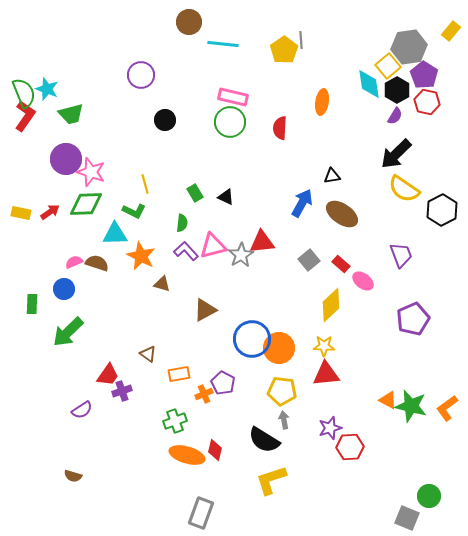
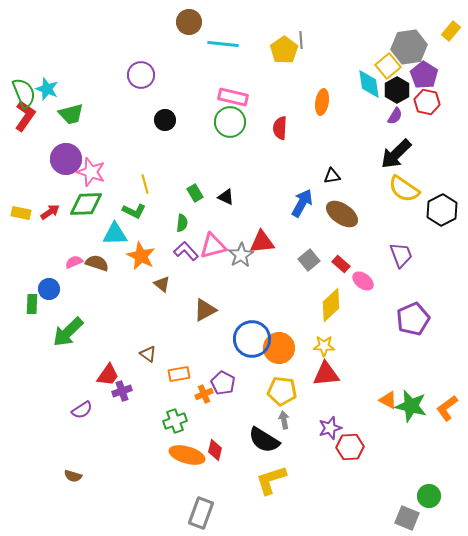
brown triangle at (162, 284): rotated 24 degrees clockwise
blue circle at (64, 289): moved 15 px left
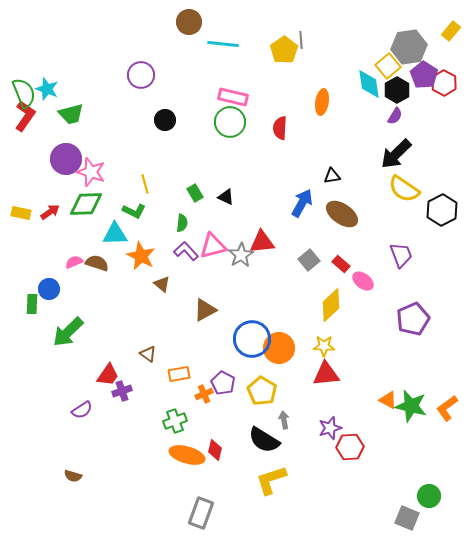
red hexagon at (427, 102): moved 17 px right, 19 px up; rotated 15 degrees clockwise
yellow pentagon at (282, 391): moved 20 px left; rotated 24 degrees clockwise
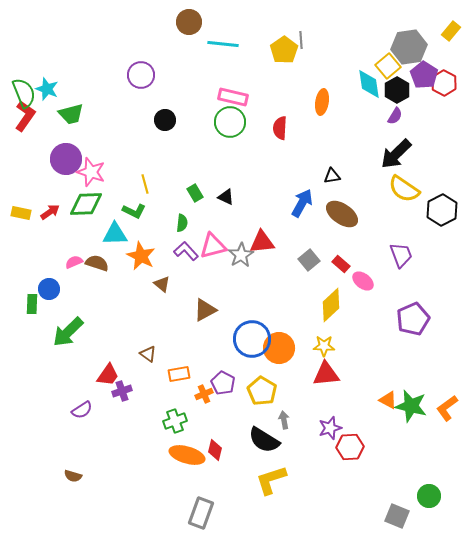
gray square at (407, 518): moved 10 px left, 2 px up
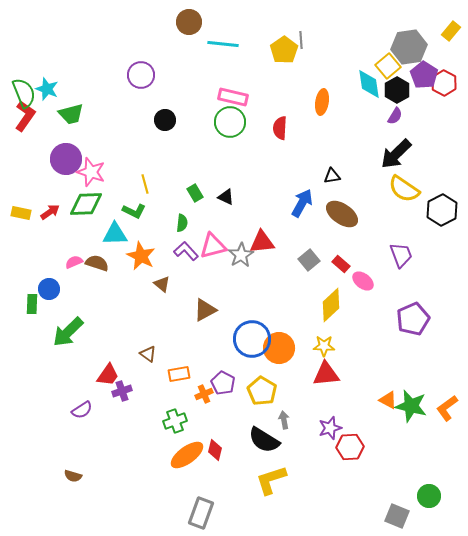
orange ellipse at (187, 455): rotated 52 degrees counterclockwise
